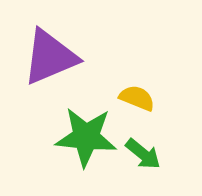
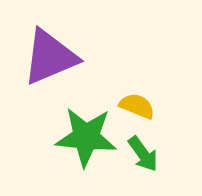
yellow semicircle: moved 8 px down
green arrow: rotated 15 degrees clockwise
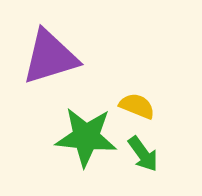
purple triangle: rotated 6 degrees clockwise
